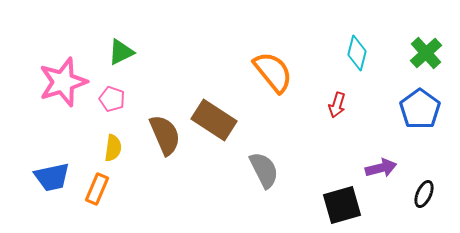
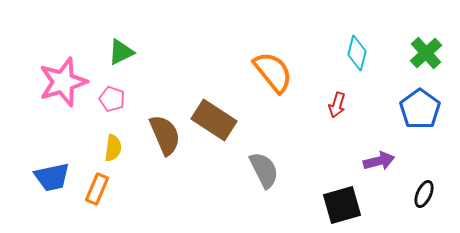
purple arrow: moved 2 px left, 7 px up
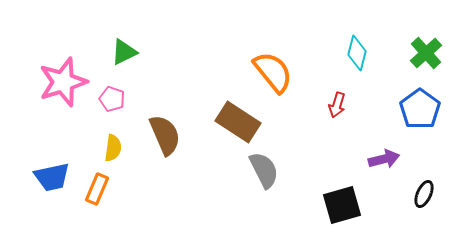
green triangle: moved 3 px right
brown rectangle: moved 24 px right, 2 px down
purple arrow: moved 5 px right, 2 px up
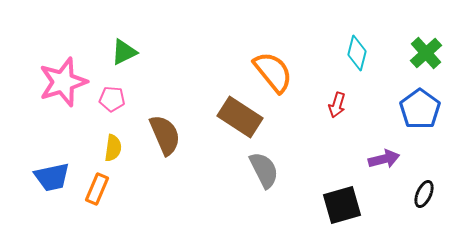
pink pentagon: rotated 15 degrees counterclockwise
brown rectangle: moved 2 px right, 5 px up
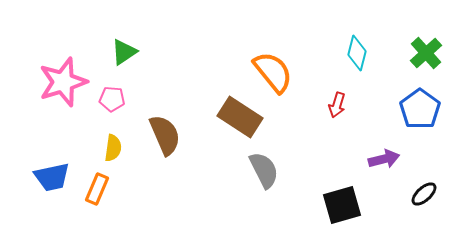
green triangle: rotated 8 degrees counterclockwise
black ellipse: rotated 24 degrees clockwise
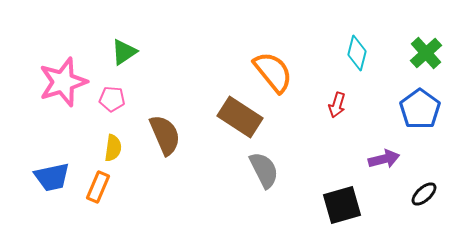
orange rectangle: moved 1 px right, 2 px up
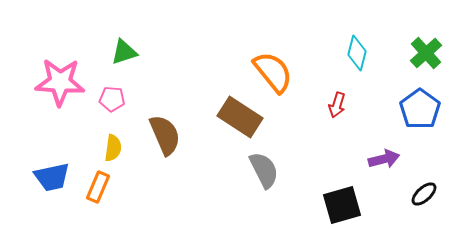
green triangle: rotated 16 degrees clockwise
pink star: moved 3 px left; rotated 21 degrees clockwise
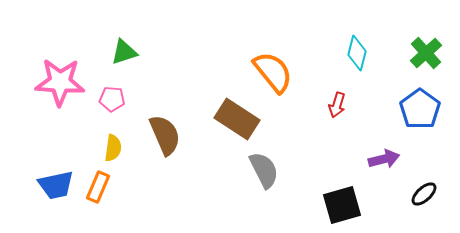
brown rectangle: moved 3 px left, 2 px down
blue trapezoid: moved 4 px right, 8 px down
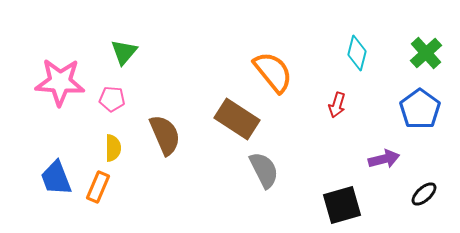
green triangle: rotated 32 degrees counterclockwise
yellow semicircle: rotated 8 degrees counterclockwise
blue trapezoid: moved 7 px up; rotated 81 degrees clockwise
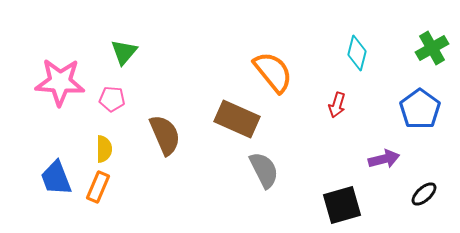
green cross: moved 6 px right, 5 px up; rotated 12 degrees clockwise
brown rectangle: rotated 9 degrees counterclockwise
yellow semicircle: moved 9 px left, 1 px down
